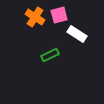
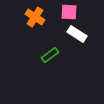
pink square: moved 10 px right, 3 px up; rotated 18 degrees clockwise
green rectangle: rotated 12 degrees counterclockwise
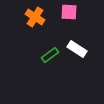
white rectangle: moved 15 px down
